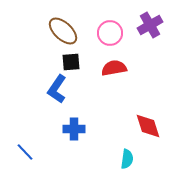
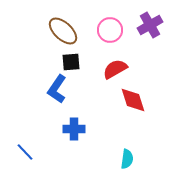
pink circle: moved 3 px up
red semicircle: moved 1 px right, 1 px down; rotated 20 degrees counterclockwise
red diamond: moved 15 px left, 26 px up
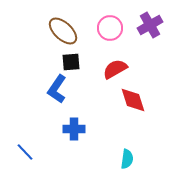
pink circle: moved 2 px up
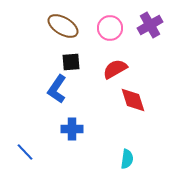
brown ellipse: moved 5 px up; rotated 12 degrees counterclockwise
blue cross: moved 2 px left
